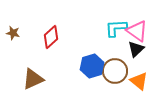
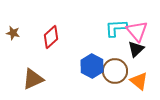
pink triangle: rotated 15 degrees clockwise
blue hexagon: rotated 15 degrees counterclockwise
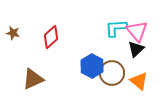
brown circle: moved 3 px left, 2 px down
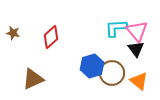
black triangle: rotated 24 degrees counterclockwise
blue hexagon: rotated 15 degrees clockwise
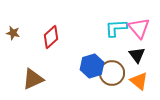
pink triangle: moved 2 px right, 3 px up
black triangle: moved 1 px right, 6 px down
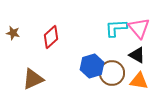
black triangle: rotated 24 degrees counterclockwise
orange triangle: rotated 30 degrees counterclockwise
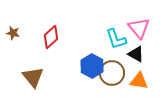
cyan L-shape: moved 11 px down; rotated 105 degrees counterclockwise
black triangle: moved 1 px left, 1 px up
blue hexagon: rotated 15 degrees counterclockwise
brown triangle: moved 2 px up; rotated 45 degrees counterclockwise
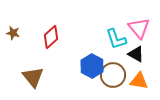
brown circle: moved 1 px right, 2 px down
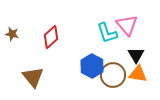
pink triangle: moved 12 px left, 3 px up
brown star: moved 1 px left, 1 px down
cyan L-shape: moved 9 px left, 6 px up
black triangle: moved 1 px down; rotated 30 degrees clockwise
orange triangle: moved 1 px left, 7 px up
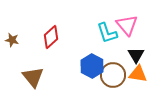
brown star: moved 6 px down
